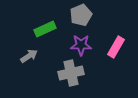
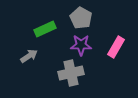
gray pentagon: moved 3 px down; rotated 20 degrees counterclockwise
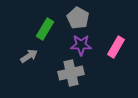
gray pentagon: moved 3 px left
green rectangle: rotated 35 degrees counterclockwise
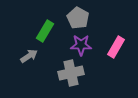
green rectangle: moved 2 px down
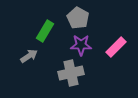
pink rectangle: rotated 15 degrees clockwise
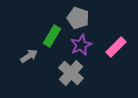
gray pentagon: rotated 10 degrees counterclockwise
green rectangle: moved 7 px right, 5 px down
purple star: rotated 25 degrees counterclockwise
gray cross: rotated 35 degrees counterclockwise
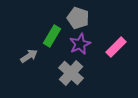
purple star: moved 1 px left, 1 px up
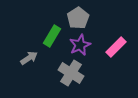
gray pentagon: rotated 20 degrees clockwise
purple star: moved 1 px down
gray arrow: moved 2 px down
gray cross: rotated 10 degrees counterclockwise
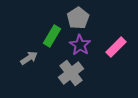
purple star: rotated 15 degrees counterclockwise
gray cross: rotated 20 degrees clockwise
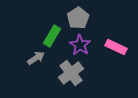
pink rectangle: rotated 70 degrees clockwise
gray arrow: moved 7 px right
